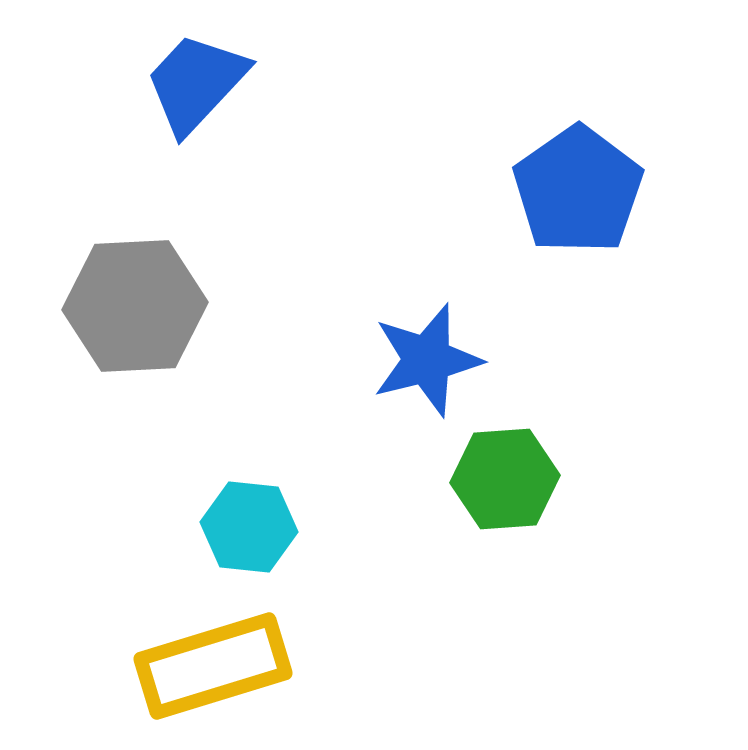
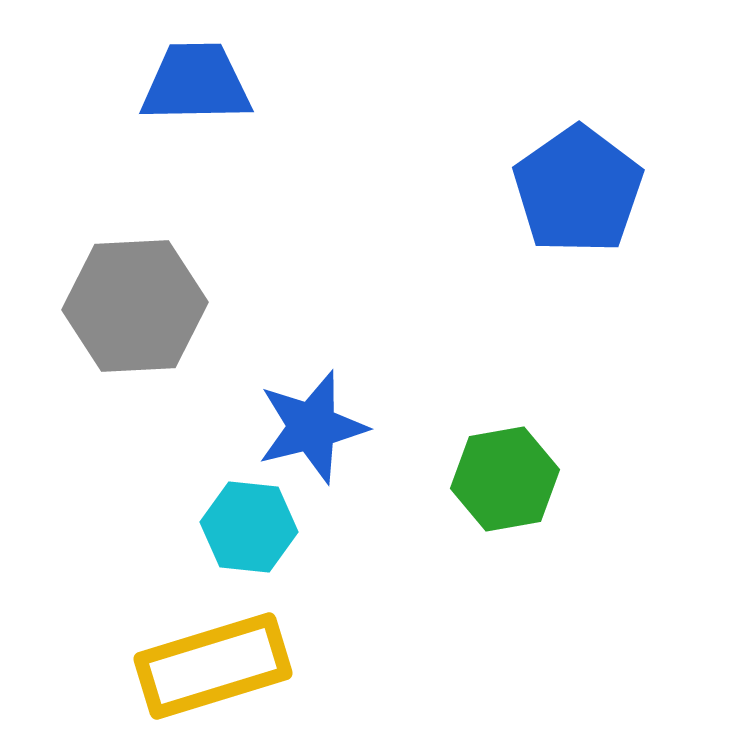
blue trapezoid: rotated 46 degrees clockwise
blue star: moved 115 px left, 67 px down
green hexagon: rotated 6 degrees counterclockwise
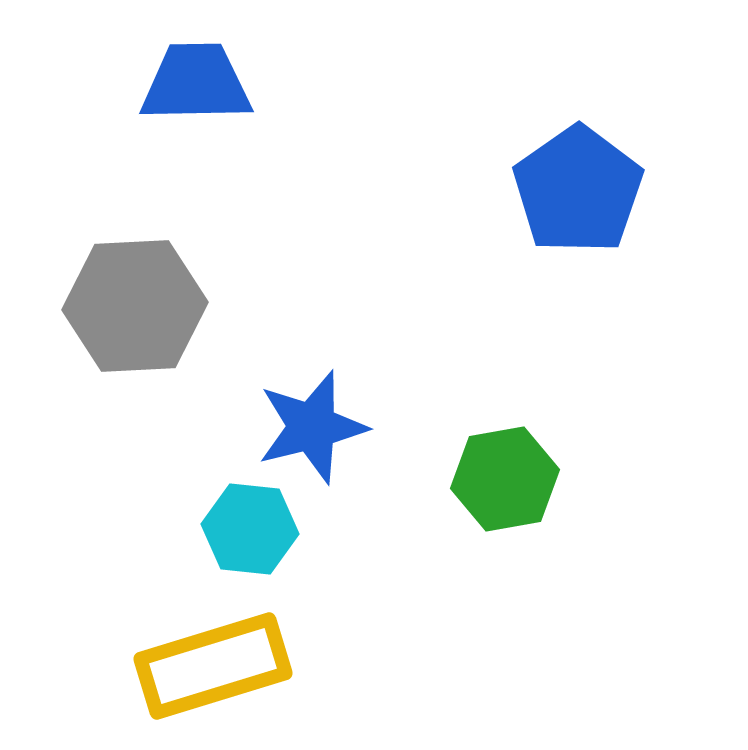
cyan hexagon: moved 1 px right, 2 px down
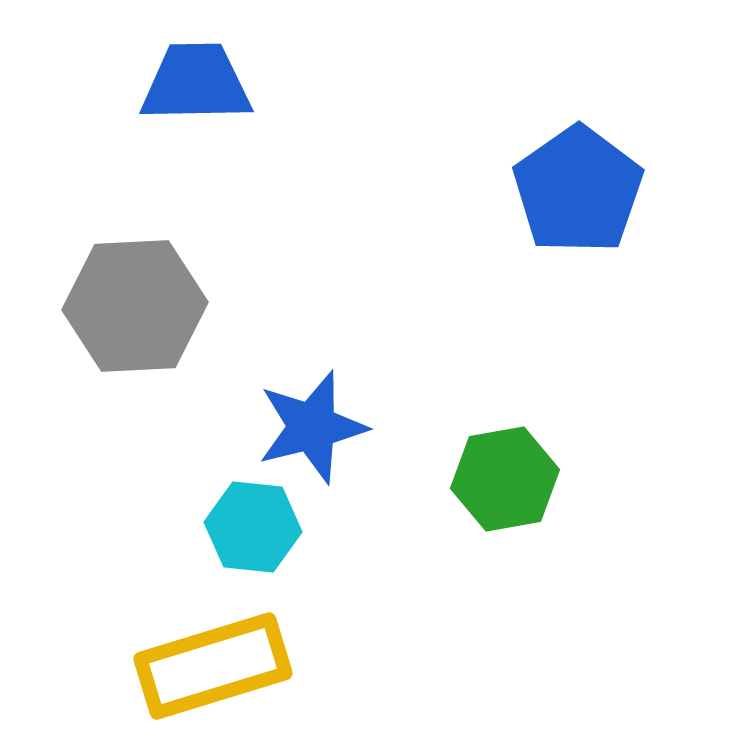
cyan hexagon: moved 3 px right, 2 px up
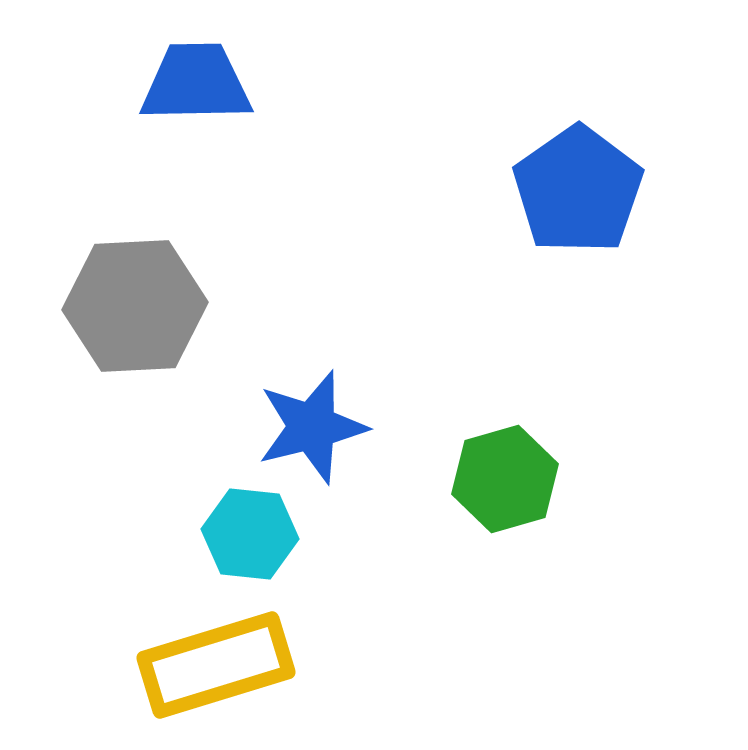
green hexagon: rotated 6 degrees counterclockwise
cyan hexagon: moved 3 px left, 7 px down
yellow rectangle: moved 3 px right, 1 px up
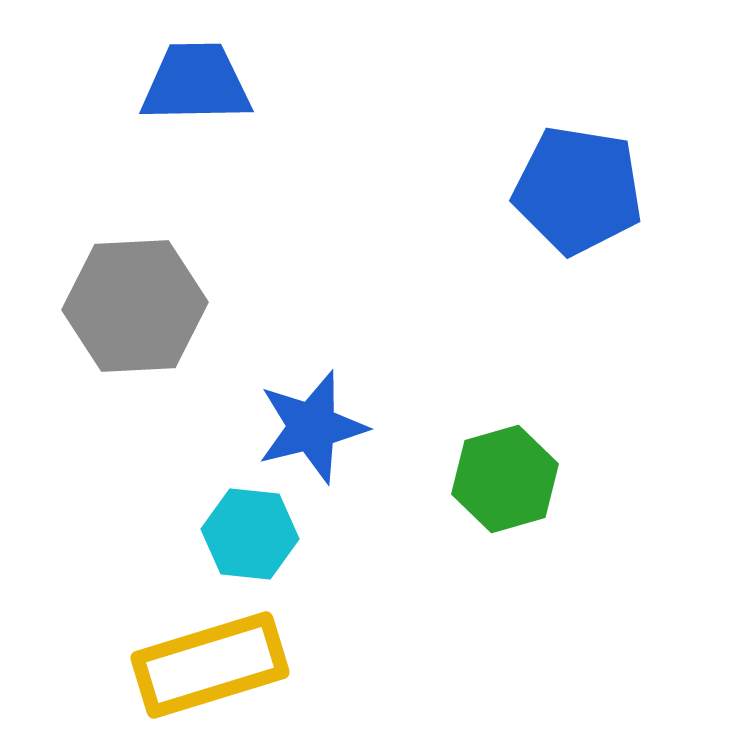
blue pentagon: rotated 28 degrees counterclockwise
yellow rectangle: moved 6 px left
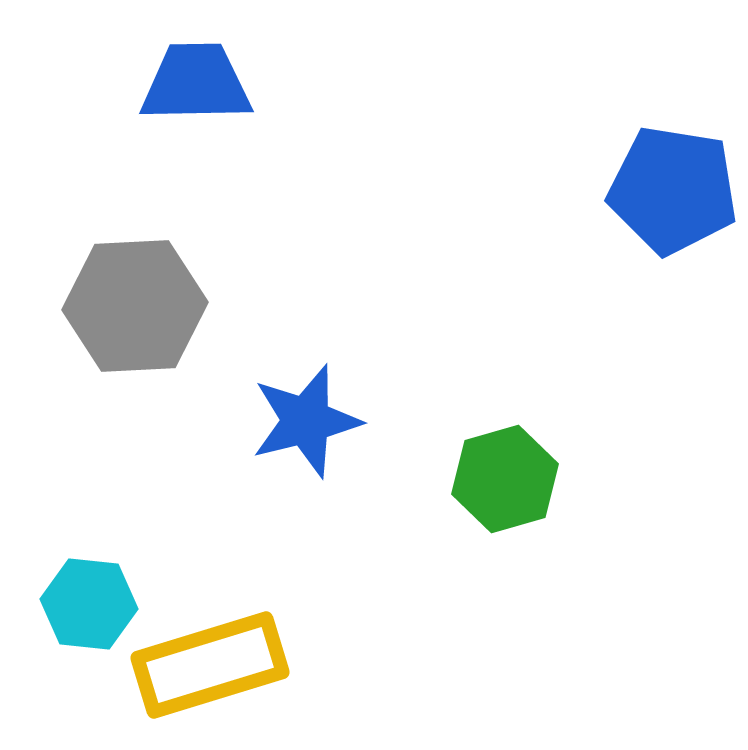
blue pentagon: moved 95 px right
blue star: moved 6 px left, 6 px up
cyan hexagon: moved 161 px left, 70 px down
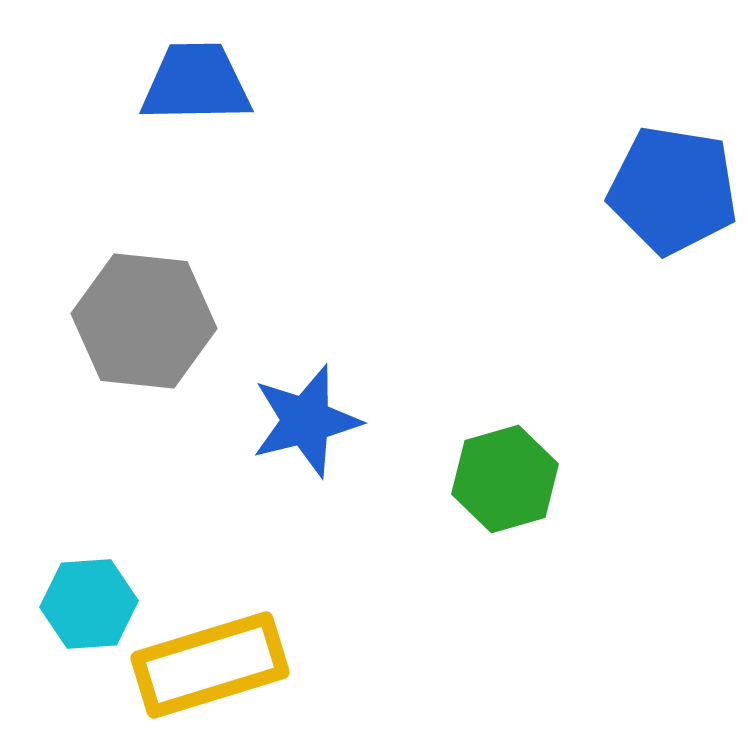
gray hexagon: moved 9 px right, 15 px down; rotated 9 degrees clockwise
cyan hexagon: rotated 10 degrees counterclockwise
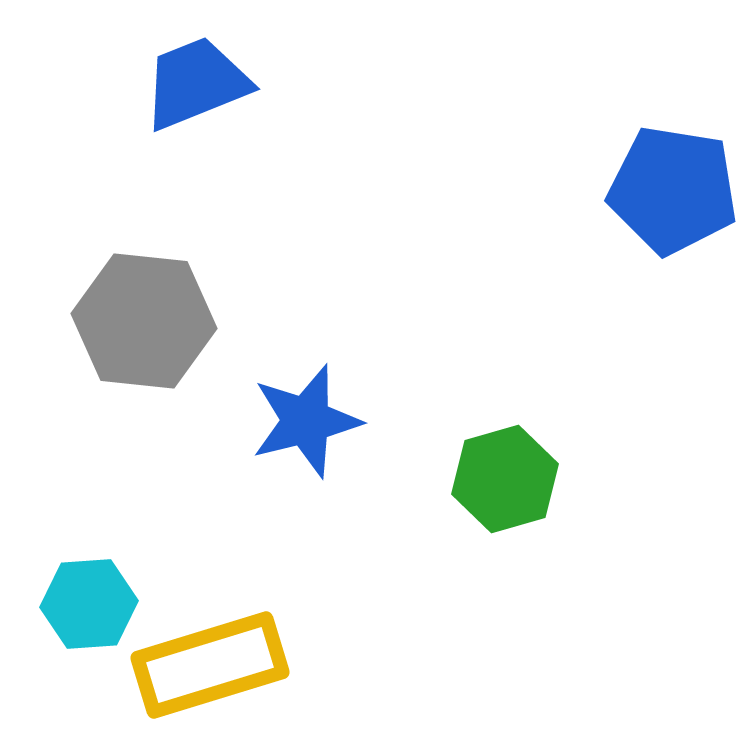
blue trapezoid: rotated 21 degrees counterclockwise
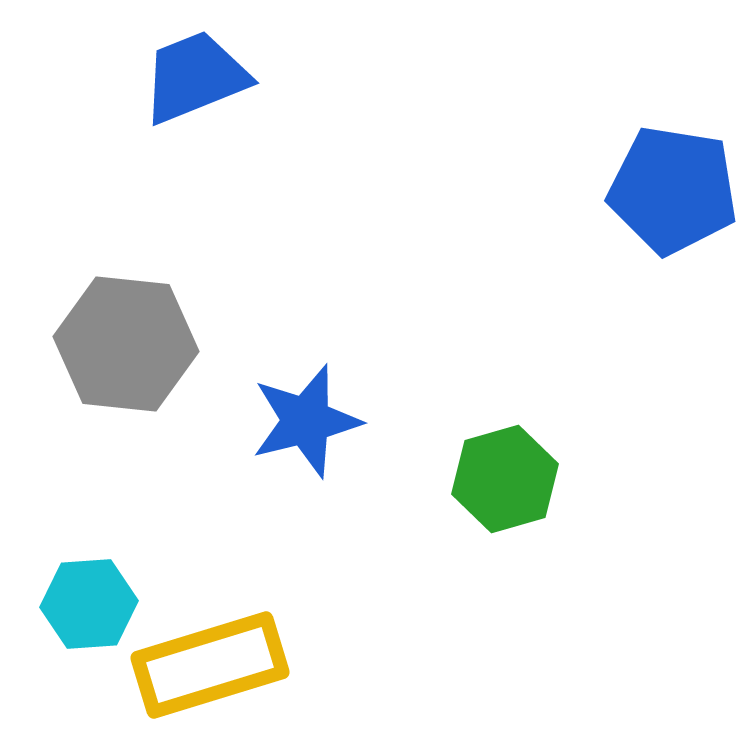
blue trapezoid: moved 1 px left, 6 px up
gray hexagon: moved 18 px left, 23 px down
